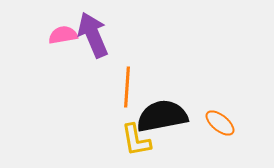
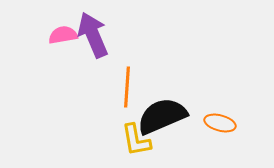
black semicircle: rotated 12 degrees counterclockwise
orange ellipse: rotated 24 degrees counterclockwise
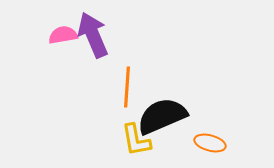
orange ellipse: moved 10 px left, 20 px down
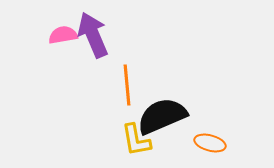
orange line: moved 2 px up; rotated 9 degrees counterclockwise
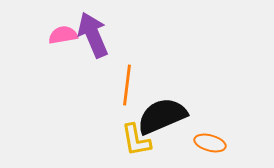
orange line: rotated 12 degrees clockwise
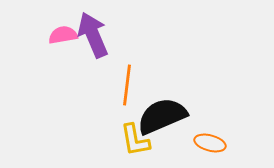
yellow L-shape: moved 1 px left
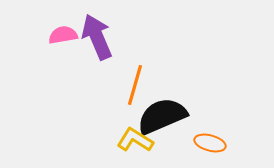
purple arrow: moved 4 px right, 2 px down
orange line: moved 8 px right; rotated 9 degrees clockwise
yellow L-shape: rotated 132 degrees clockwise
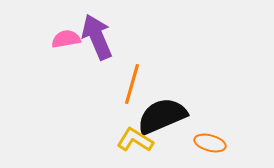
pink semicircle: moved 3 px right, 4 px down
orange line: moved 3 px left, 1 px up
